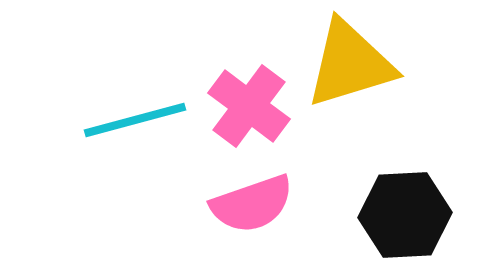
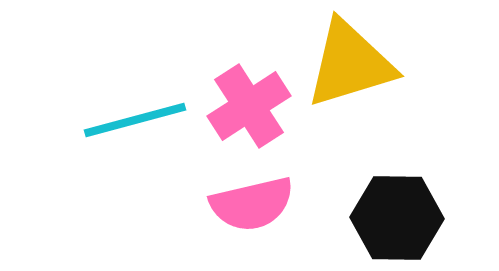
pink cross: rotated 20 degrees clockwise
pink semicircle: rotated 6 degrees clockwise
black hexagon: moved 8 px left, 3 px down; rotated 4 degrees clockwise
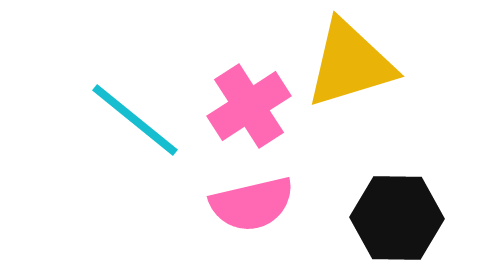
cyan line: rotated 54 degrees clockwise
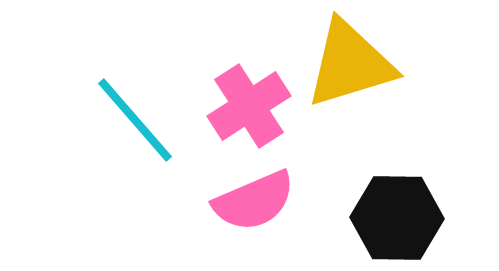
cyan line: rotated 10 degrees clockwise
pink semicircle: moved 2 px right, 3 px up; rotated 10 degrees counterclockwise
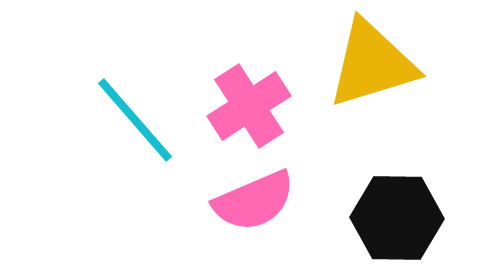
yellow triangle: moved 22 px right
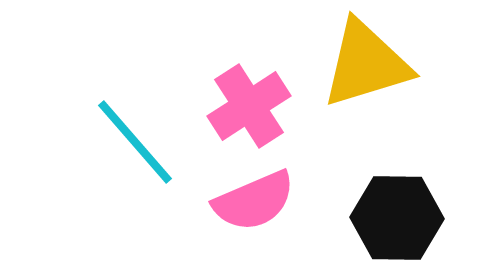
yellow triangle: moved 6 px left
cyan line: moved 22 px down
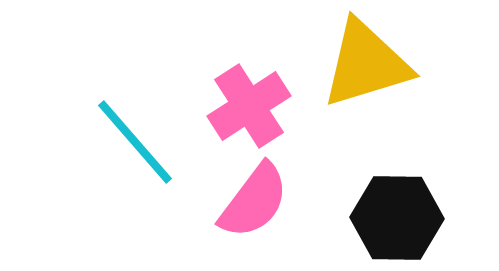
pink semicircle: rotated 30 degrees counterclockwise
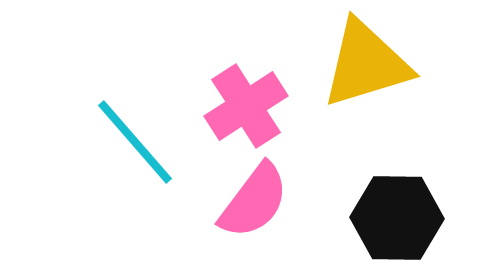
pink cross: moved 3 px left
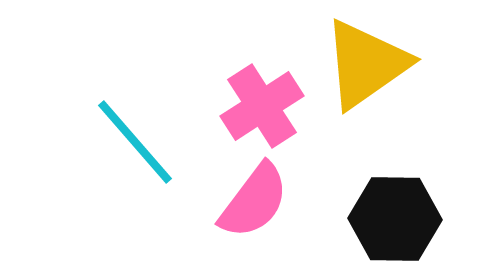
yellow triangle: rotated 18 degrees counterclockwise
pink cross: moved 16 px right
black hexagon: moved 2 px left, 1 px down
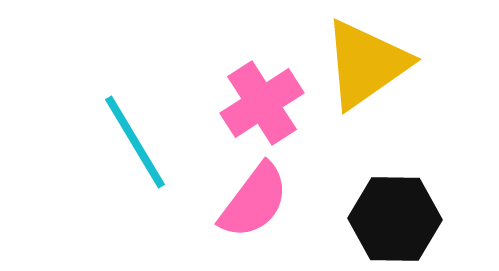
pink cross: moved 3 px up
cyan line: rotated 10 degrees clockwise
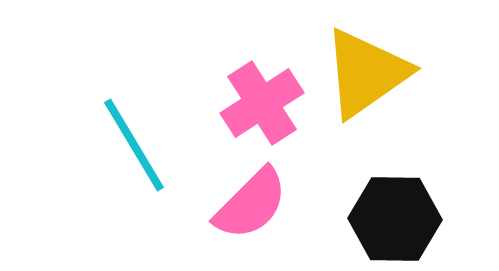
yellow triangle: moved 9 px down
cyan line: moved 1 px left, 3 px down
pink semicircle: moved 3 px left, 3 px down; rotated 8 degrees clockwise
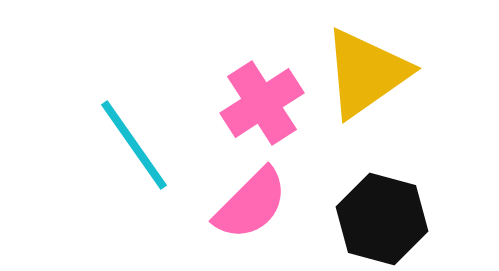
cyan line: rotated 4 degrees counterclockwise
black hexagon: moved 13 px left; rotated 14 degrees clockwise
